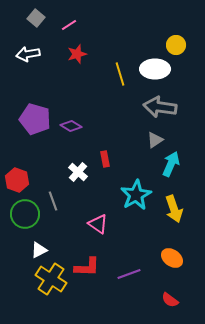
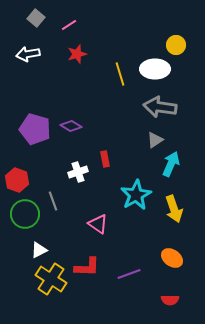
purple pentagon: moved 10 px down
white cross: rotated 30 degrees clockwise
red semicircle: rotated 36 degrees counterclockwise
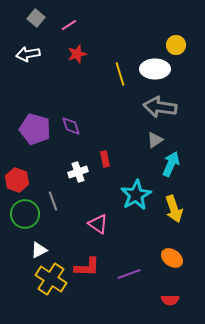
purple diamond: rotated 40 degrees clockwise
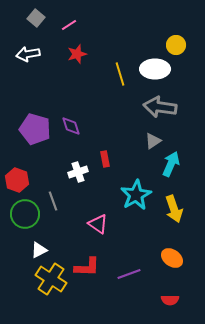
gray triangle: moved 2 px left, 1 px down
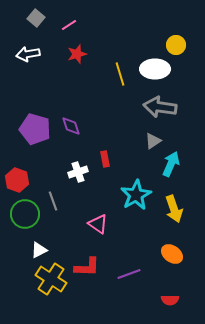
orange ellipse: moved 4 px up
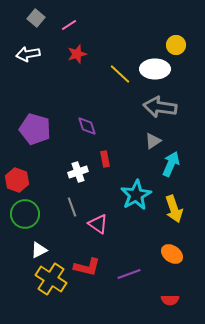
yellow line: rotated 30 degrees counterclockwise
purple diamond: moved 16 px right
gray line: moved 19 px right, 6 px down
red L-shape: rotated 12 degrees clockwise
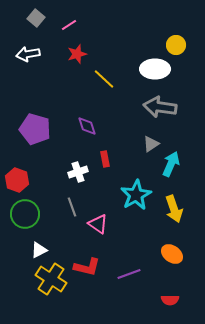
yellow line: moved 16 px left, 5 px down
gray triangle: moved 2 px left, 3 px down
